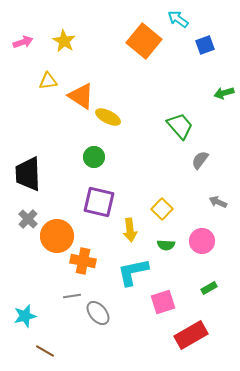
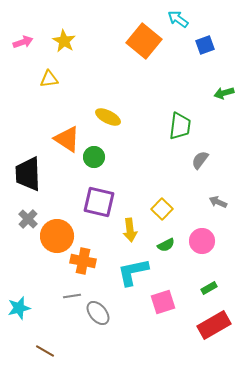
yellow triangle: moved 1 px right, 2 px up
orange triangle: moved 14 px left, 43 px down
green trapezoid: rotated 48 degrees clockwise
green semicircle: rotated 30 degrees counterclockwise
cyan star: moved 6 px left, 8 px up
red rectangle: moved 23 px right, 10 px up
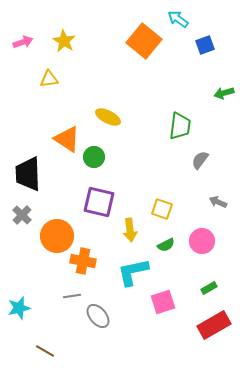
yellow square: rotated 25 degrees counterclockwise
gray cross: moved 6 px left, 4 px up
gray ellipse: moved 3 px down
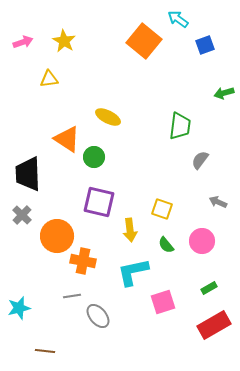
green semicircle: rotated 78 degrees clockwise
brown line: rotated 24 degrees counterclockwise
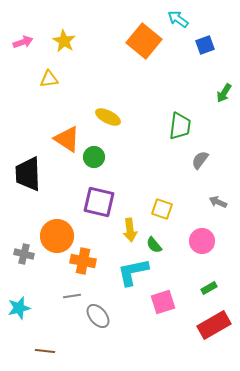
green arrow: rotated 42 degrees counterclockwise
gray cross: moved 2 px right, 39 px down; rotated 30 degrees counterclockwise
green semicircle: moved 12 px left
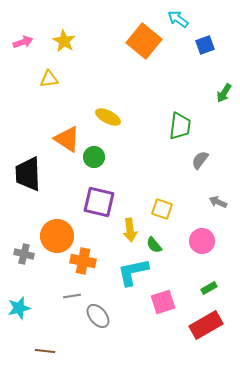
red rectangle: moved 8 px left
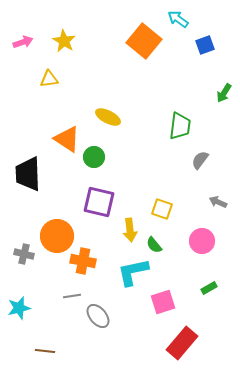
red rectangle: moved 24 px left, 18 px down; rotated 20 degrees counterclockwise
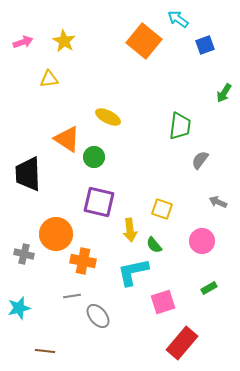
orange circle: moved 1 px left, 2 px up
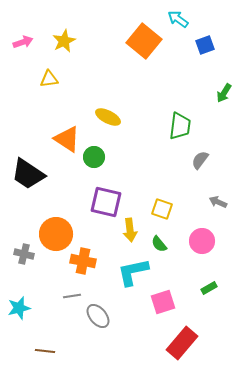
yellow star: rotated 15 degrees clockwise
black trapezoid: rotated 54 degrees counterclockwise
purple square: moved 7 px right
green semicircle: moved 5 px right, 1 px up
